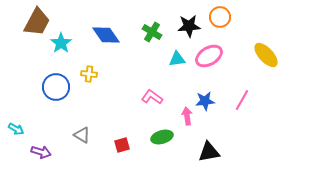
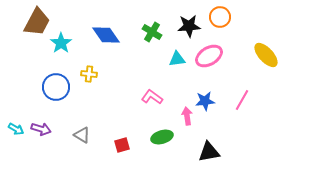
purple arrow: moved 23 px up
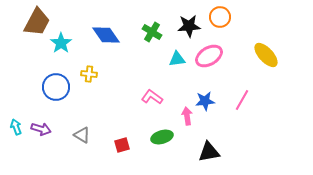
cyan arrow: moved 2 px up; rotated 140 degrees counterclockwise
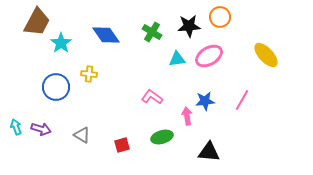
black triangle: rotated 15 degrees clockwise
